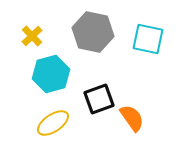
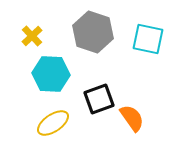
gray hexagon: rotated 6 degrees clockwise
cyan hexagon: rotated 18 degrees clockwise
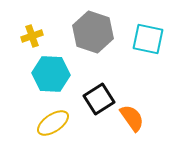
yellow cross: rotated 25 degrees clockwise
black square: rotated 12 degrees counterclockwise
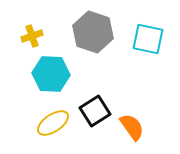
black square: moved 4 px left, 12 px down
orange semicircle: moved 9 px down
